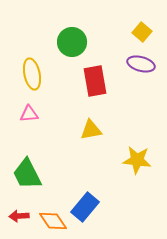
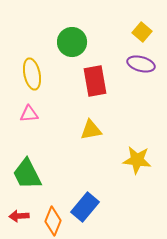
orange diamond: rotated 56 degrees clockwise
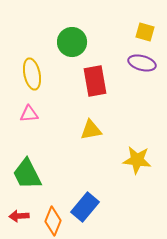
yellow square: moved 3 px right; rotated 24 degrees counterclockwise
purple ellipse: moved 1 px right, 1 px up
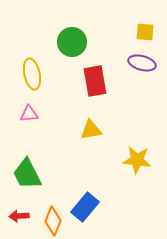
yellow square: rotated 12 degrees counterclockwise
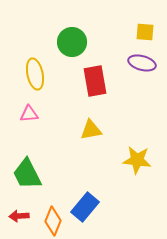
yellow ellipse: moved 3 px right
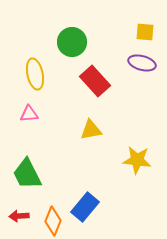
red rectangle: rotated 32 degrees counterclockwise
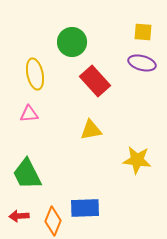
yellow square: moved 2 px left
blue rectangle: moved 1 px down; rotated 48 degrees clockwise
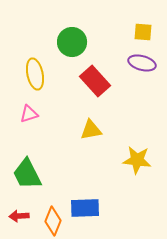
pink triangle: rotated 12 degrees counterclockwise
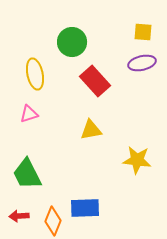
purple ellipse: rotated 28 degrees counterclockwise
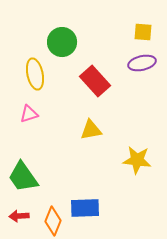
green circle: moved 10 px left
green trapezoid: moved 4 px left, 3 px down; rotated 8 degrees counterclockwise
